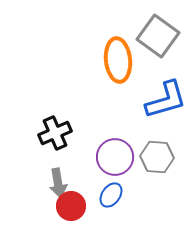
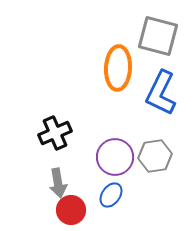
gray square: rotated 21 degrees counterclockwise
orange ellipse: moved 8 px down; rotated 9 degrees clockwise
blue L-shape: moved 5 px left, 7 px up; rotated 132 degrees clockwise
gray hexagon: moved 2 px left, 1 px up; rotated 12 degrees counterclockwise
red circle: moved 4 px down
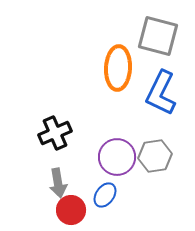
purple circle: moved 2 px right
blue ellipse: moved 6 px left
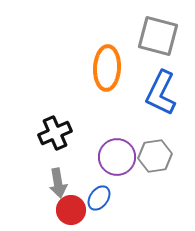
orange ellipse: moved 11 px left
blue ellipse: moved 6 px left, 3 px down
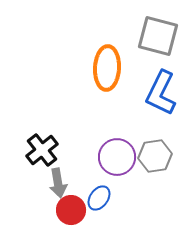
black cross: moved 13 px left, 17 px down; rotated 16 degrees counterclockwise
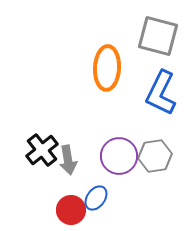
purple circle: moved 2 px right, 1 px up
gray arrow: moved 10 px right, 23 px up
blue ellipse: moved 3 px left
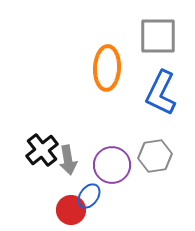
gray square: rotated 15 degrees counterclockwise
purple circle: moved 7 px left, 9 px down
blue ellipse: moved 7 px left, 2 px up
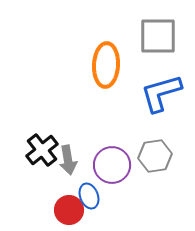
orange ellipse: moved 1 px left, 3 px up
blue L-shape: rotated 48 degrees clockwise
blue ellipse: rotated 55 degrees counterclockwise
red circle: moved 2 px left
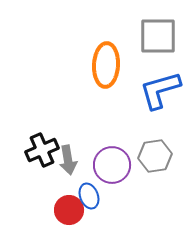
blue L-shape: moved 1 px left, 3 px up
black cross: rotated 16 degrees clockwise
